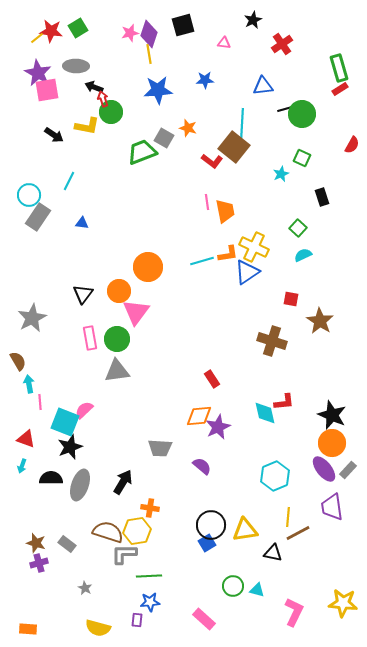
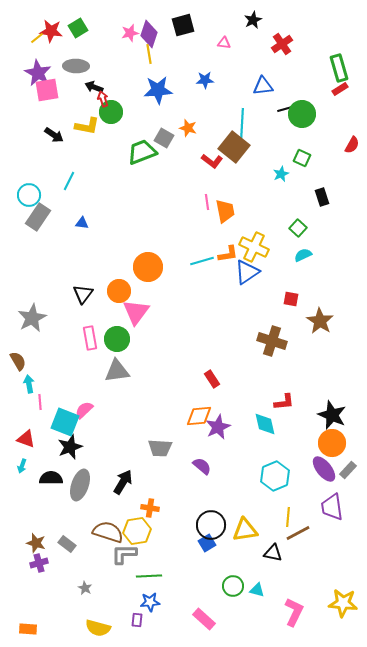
cyan diamond at (265, 413): moved 11 px down
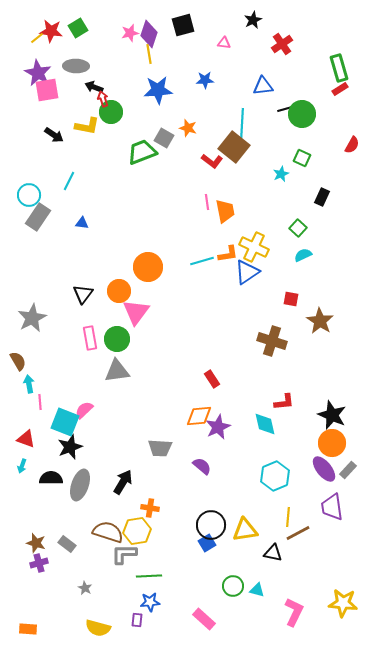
black rectangle at (322, 197): rotated 42 degrees clockwise
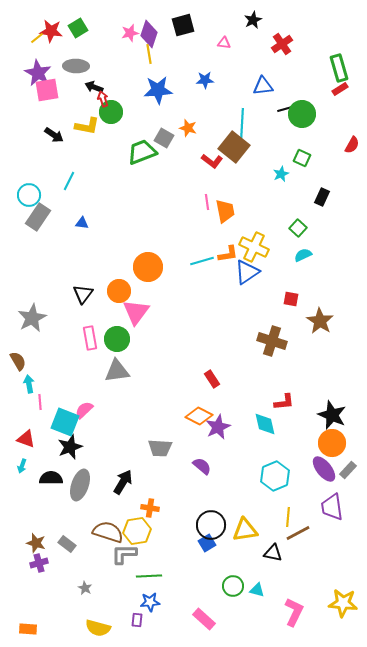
orange diamond at (199, 416): rotated 32 degrees clockwise
